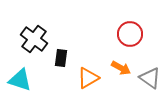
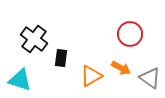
orange triangle: moved 3 px right, 2 px up
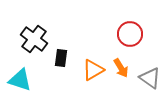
orange arrow: rotated 30 degrees clockwise
orange triangle: moved 2 px right, 6 px up
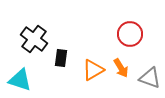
gray triangle: rotated 15 degrees counterclockwise
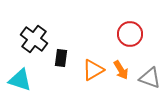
orange arrow: moved 2 px down
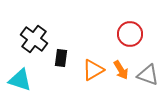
gray triangle: moved 2 px left, 3 px up
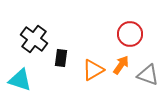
orange arrow: moved 5 px up; rotated 114 degrees counterclockwise
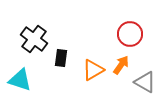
gray triangle: moved 3 px left, 7 px down; rotated 10 degrees clockwise
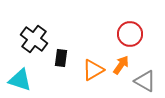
gray triangle: moved 1 px up
